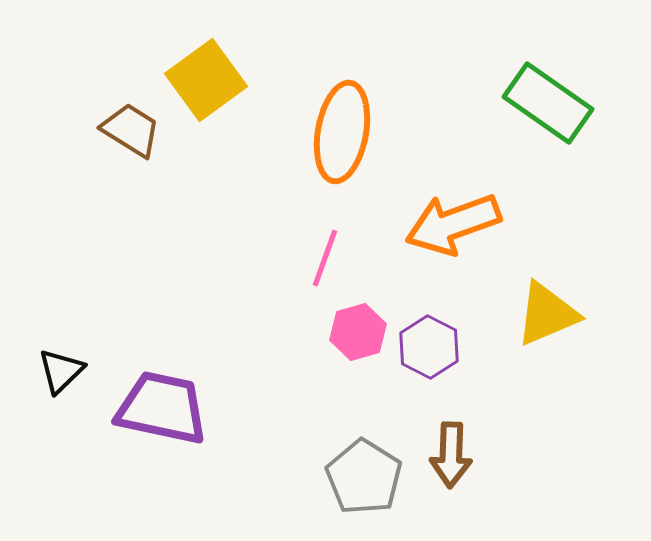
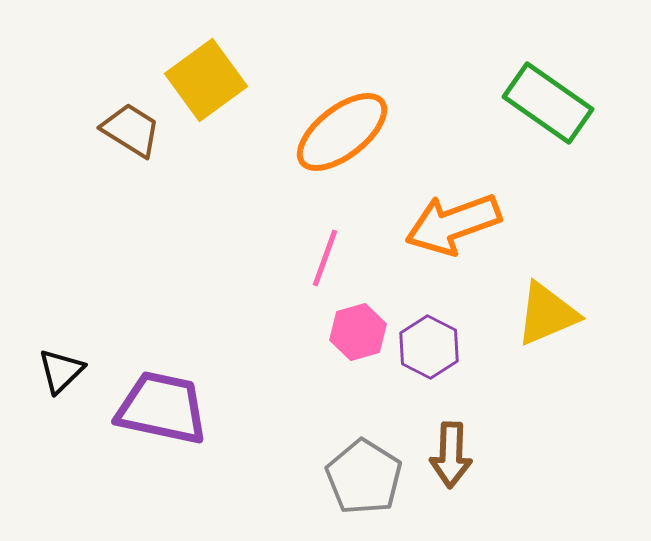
orange ellipse: rotated 42 degrees clockwise
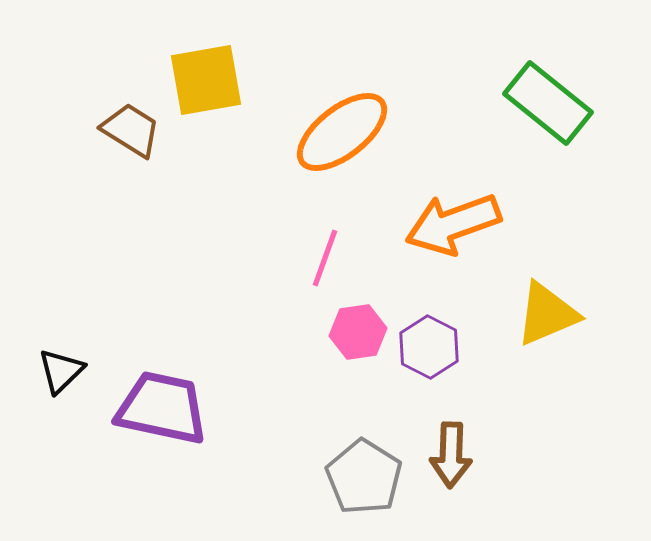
yellow square: rotated 26 degrees clockwise
green rectangle: rotated 4 degrees clockwise
pink hexagon: rotated 8 degrees clockwise
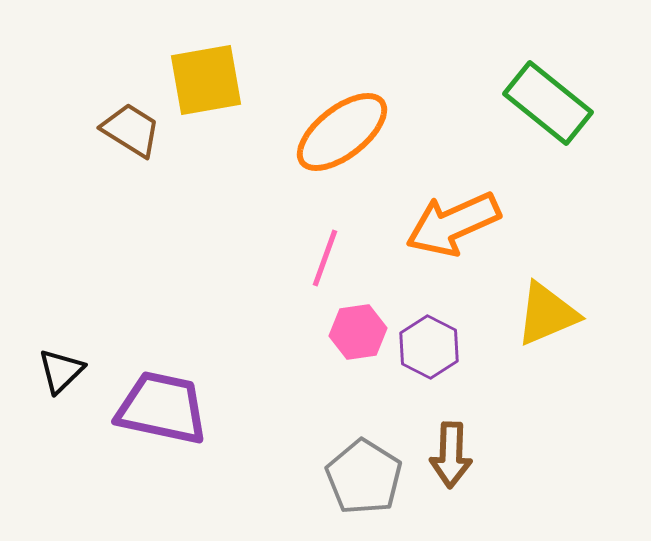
orange arrow: rotated 4 degrees counterclockwise
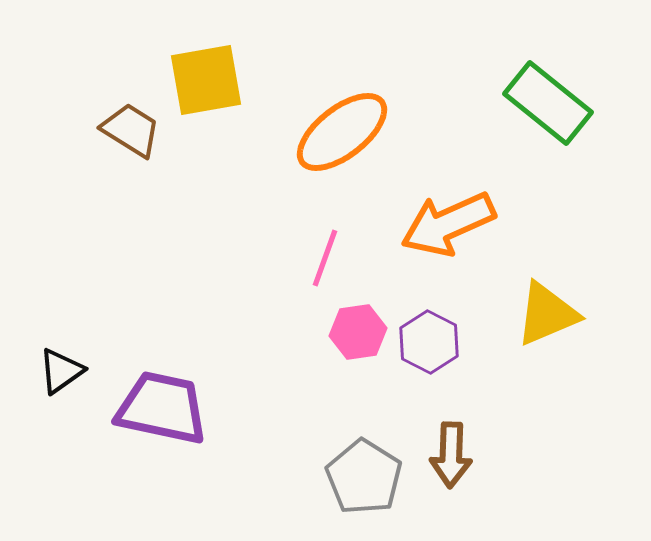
orange arrow: moved 5 px left
purple hexagon: moved 5 px up
black triangle: rotated 9 degrees clockwise
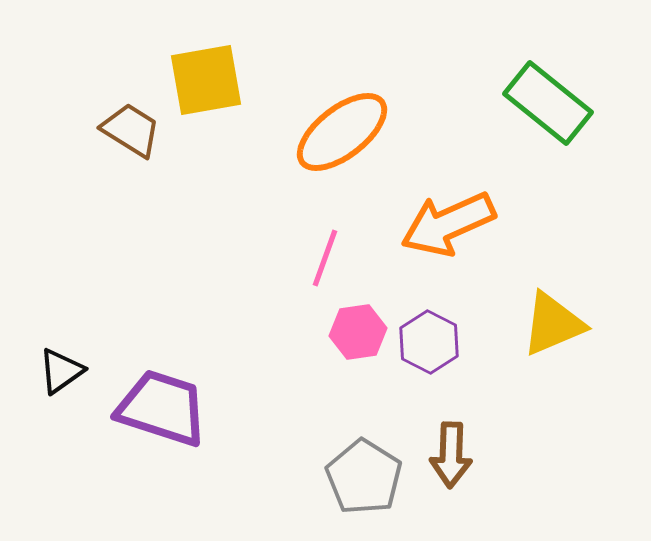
yellow triangle: moved 6 px right, 10 px down
purple trapezoid: rotated 6 degrees clockwise
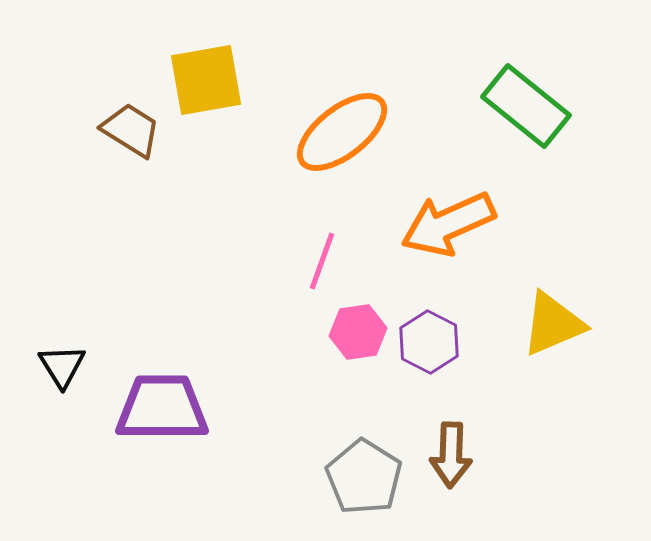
green rectangle: moved 22 px left, 3 px down
pink line: moved 3 px left, 3 px down
black triangle: moved 1 px right, 5 px up; rotated 27 degrees counterclockwise
purple trapezoid: rotated 18 degrees counterclockwise
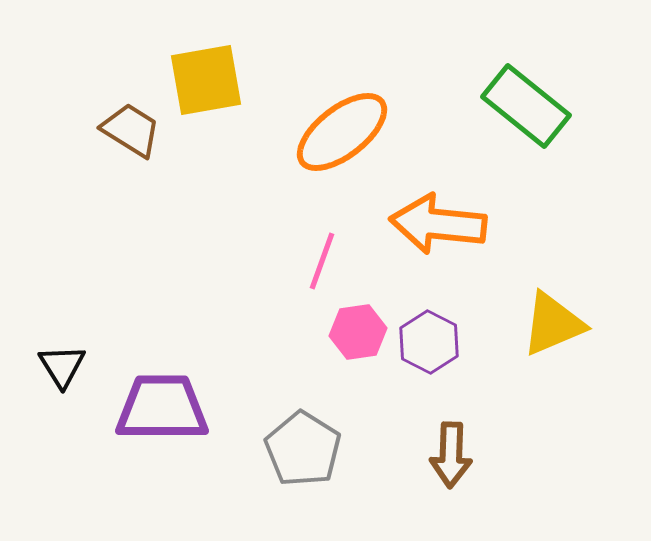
orange arrow: moved 10 px left; rotated 30 degrees clockwise
gray pentagon: moved 61 px left, 28 px up
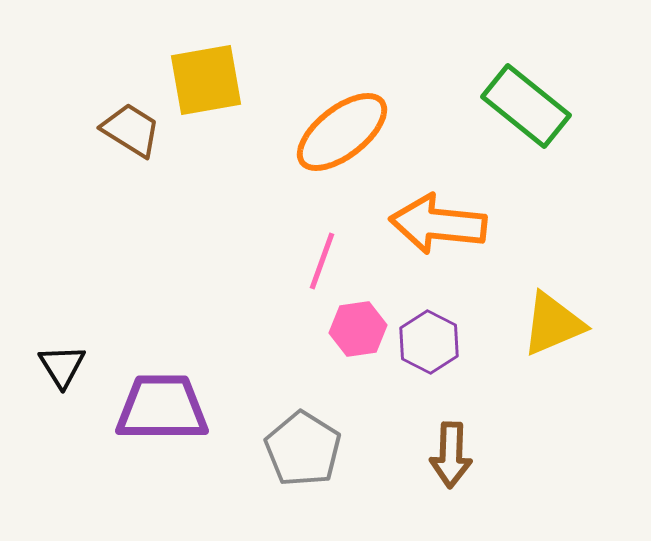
pink hexagon: moved 3 px up
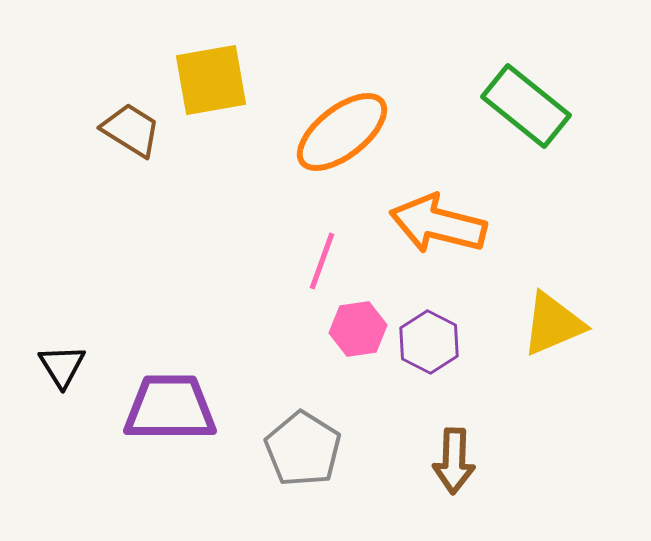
yellow square: moved 5 px right
orange arrow: rotated 8 degrees clockwise
purple trapezoid: moved 8 px right
brown arrow: moved 3 px right, 6 px down
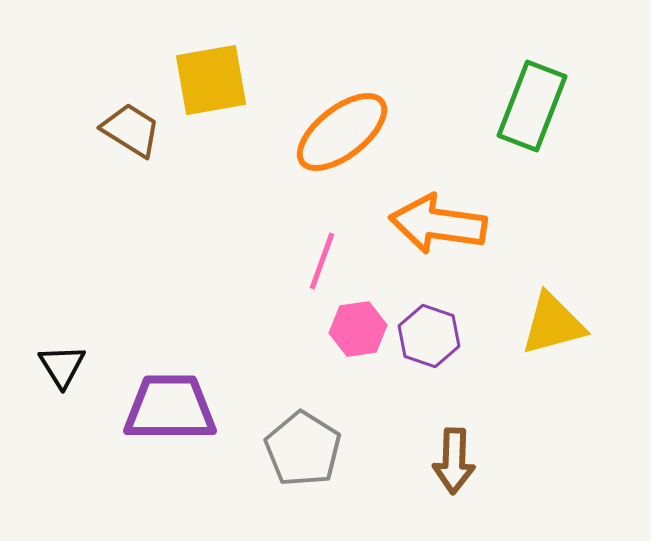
green rectangle: moved 6 px right; rotated 72 degrees clockwise
orange arrow: rotated 6 degrees counterclockwise
yellow triangle: rotated 8 degrees clockwise
purple hexagon: moved 6 px up; rotated 8 degrees counterclockwise
